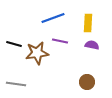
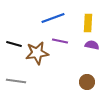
gray line: moved 3 px up
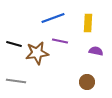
purple semicircle: moved 4 px right, 6 px down
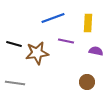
purple line: moved 6 px right
gray line: moved 1 px left, 2 px down
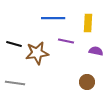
blue line: rotated 20 degrees clockwise
